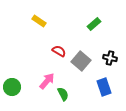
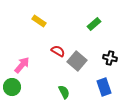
red semicircle: moved 1 px left
gray square: moved 4 px left
pink arrow: moved 25 px left, 16 px up
green semicircle: moved 1 px right, 2 px up
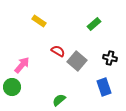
green semicircle: moved 5 px left, 8 px down; rotated 104 degrees counterclockwise
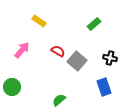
pink arrow: moved 15 px up
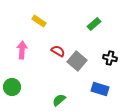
pink arrow: rotated 36 degrees counterclockwise
blue rectangle: moved 4 px left, 2 px down; rotated 54 degrees counterclockwise
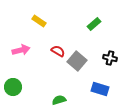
pink arrow: moved 1 px left; rotated 72 degrees clockwise
green circle: moved 1 px right
green semicircle: rotated 24 degrees clockwise
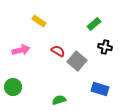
black cross: moved 5 px left, 11 px up
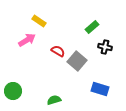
green rectangle: moved 2 px left, 3 px down
pink arrow: moved 6 px right, 10 px up; rotated 18 degrees counterclockwise
green circle: moved 4 px down
green semicircle: moved 5 px left
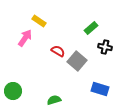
green rectangle: moved 1 px left, 1 px down
pink arrow: moved 2 px left, 2 px up; rotated 24 degrees counterclockwise
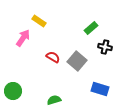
pink arrow: moved 2 px left
red semicircle: moved 5 px left, 6 px down
